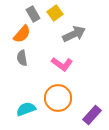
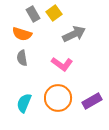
yellow square: moved 1 px left
orange semicircle: rotated 66 degrees clockwise
cyan semicircle: moved 2 px left, 6 px up; rotated 48 degrees counterclockwise
purple rectangle: moved 14 px up; rotated 18 degrees clockwise
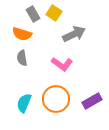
yellow square: rotated 21 degrees counterclockwise
orange circle: moved 2 px left, 1 px down
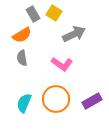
orange semicircle: moved 1 px down; rotated 48 degrees counterclockwise
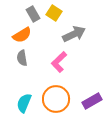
pink L-shape: moved 3 px left, 2 px up; rotated 100 degrees clockwise
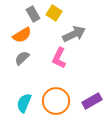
gray semicircle: rotated 56 degrees clockwise
pink L-shape: moved 4 px up; rotated 20 degrees counterclockwise
orange circle: moved 2 px down
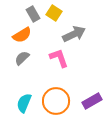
pink L-shape: rotated 135 degrees clockwise
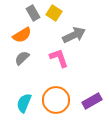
gray rectangle: moved 1 px up
gray arrow: moved 1 px down
orange circle: moved 1 px up
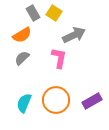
pink L-shape: rotated 30 degrees clockwise
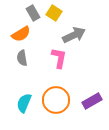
orange semicircle: moved 1 px left, 1 px up
gray semicircle: rotated 56 degrees counterclockwise
